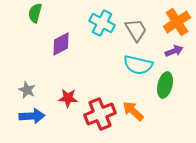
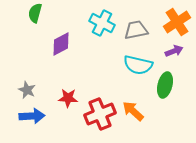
gray trapezoid: rotated 70 degrees counterclockwise
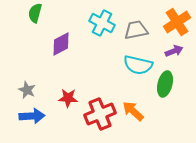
green ellipse: moved 1 px up
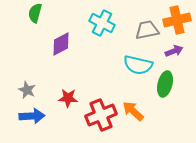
orange cross: moved 2 px up; rotated 20 degrees clockwise
gray trapezoid: moved 11 px right
red cross: moved 1 px right, 1 px down
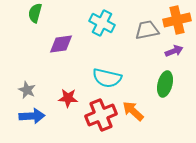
purple diamond: rotated 20 degrees clockwise
cyan semicircle: moved 31 px left, 13 px down
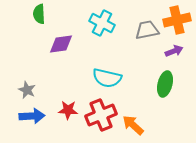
green semicircle: moved 4 px right, 1 px down; rotated 18 degrees counterclockwise
red star: moved 12 px down
orange arrow: moved 14 px down
